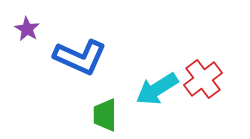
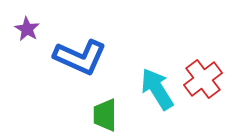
cyan arrow: rotated 90 degrees clockwise
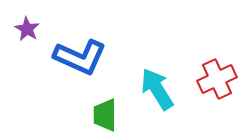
red cross: moved 14 px right; rotated 12 degrees clockwise
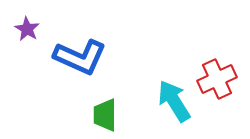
cyan arrow: moved 17 px right, 12 px down
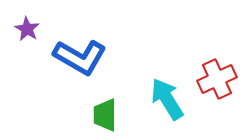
blue L-shape: rotated 6 degrees clockwise
cyan arrow: moved 7 px left, 2 px up
